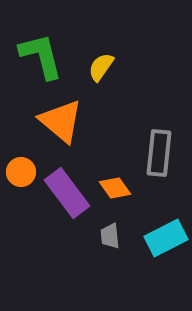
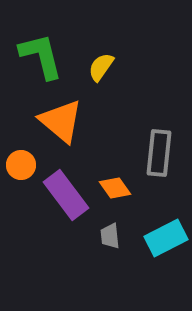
orange circle: moved 7 px up
purple rectangle: moved 1 px left, 2 px down
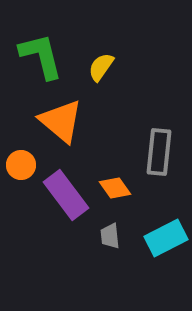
gray rectangle: moved 1 px up
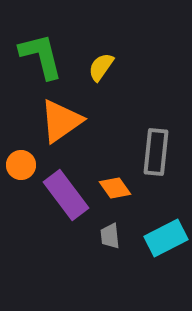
orange triangle: rotated 45 degrees clockwise
gray rectangle: moved 3 px left
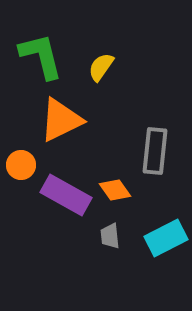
orange triangle: moved 1 px up; rotated 9 degrees clockwise
gray rectangle: moved 1 px left, 1 px up
orange diamond: moved 2 px down
purple rectangle: rotated 24 degrees counterclockwise
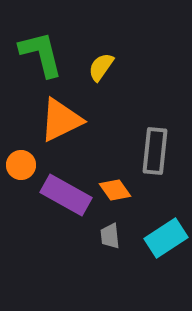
green L-shape: moved 2 px up
cyan rectangle: rotated 6 degrees counterclockwise
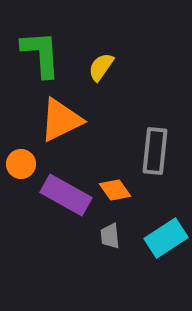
green L-shape: rotated 10 degrees clockwise
orange circle: moved 1 px up
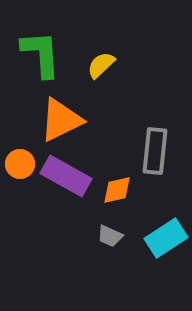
yellow semicircle: moved 2 px up; rotated 12 degrees clockwise
orange circle: moved 1 px left
orange diamond: moved 2 px right; rotated 68 degrees counterclockwise
purple rectangle: moved 19 px up
gray trapezoid: rotated 60 degrees counterclockwise
